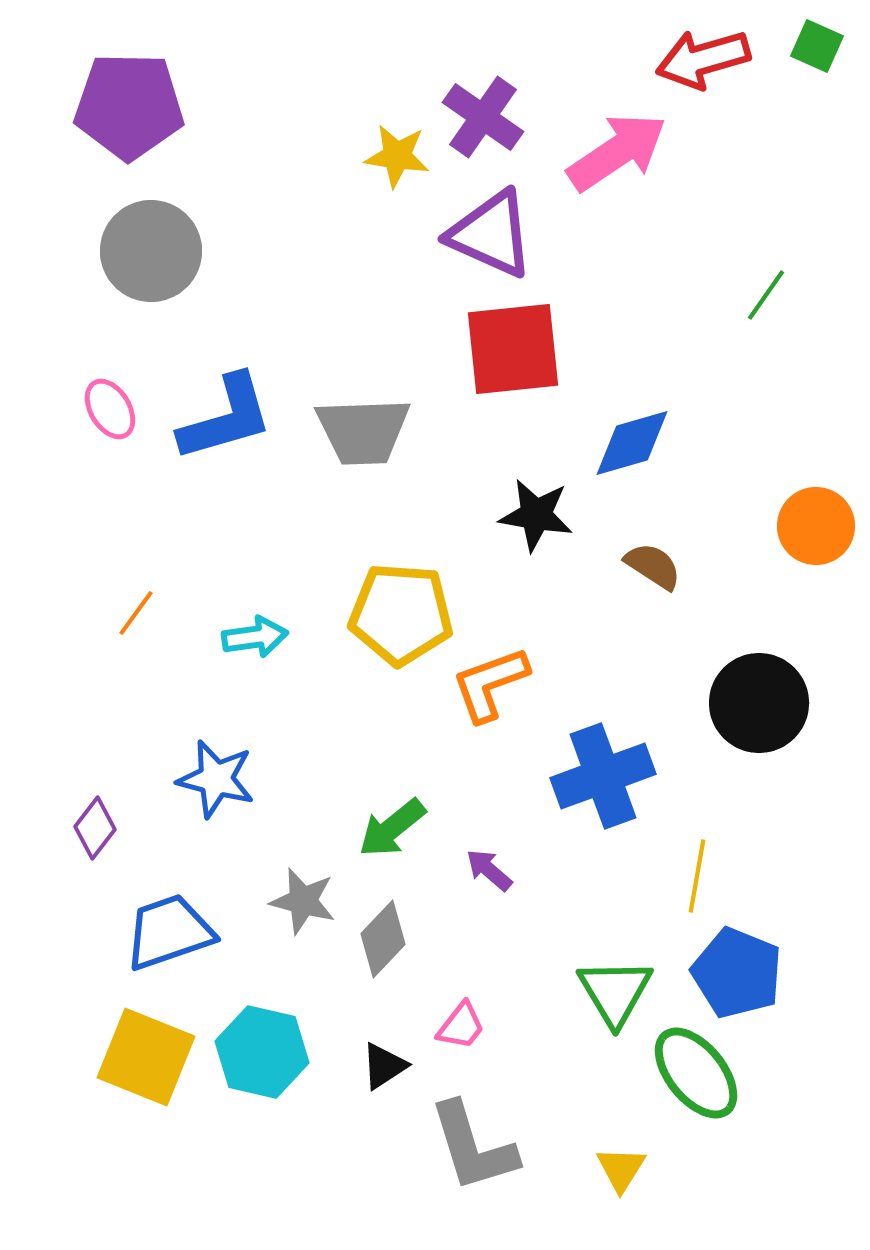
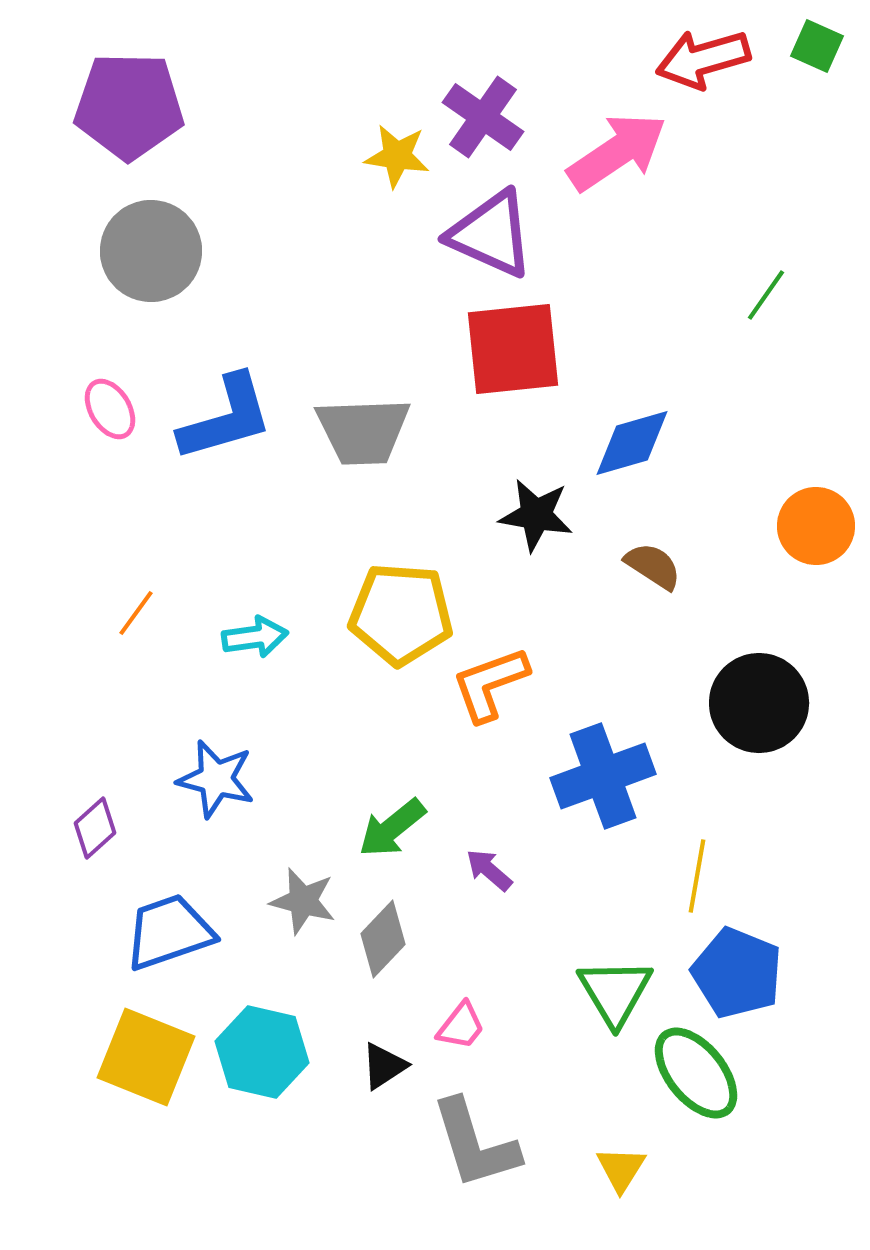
purple diamond: rotated 10 degrees clockwise
gray L-shape: moved 2 px right, 3 px up
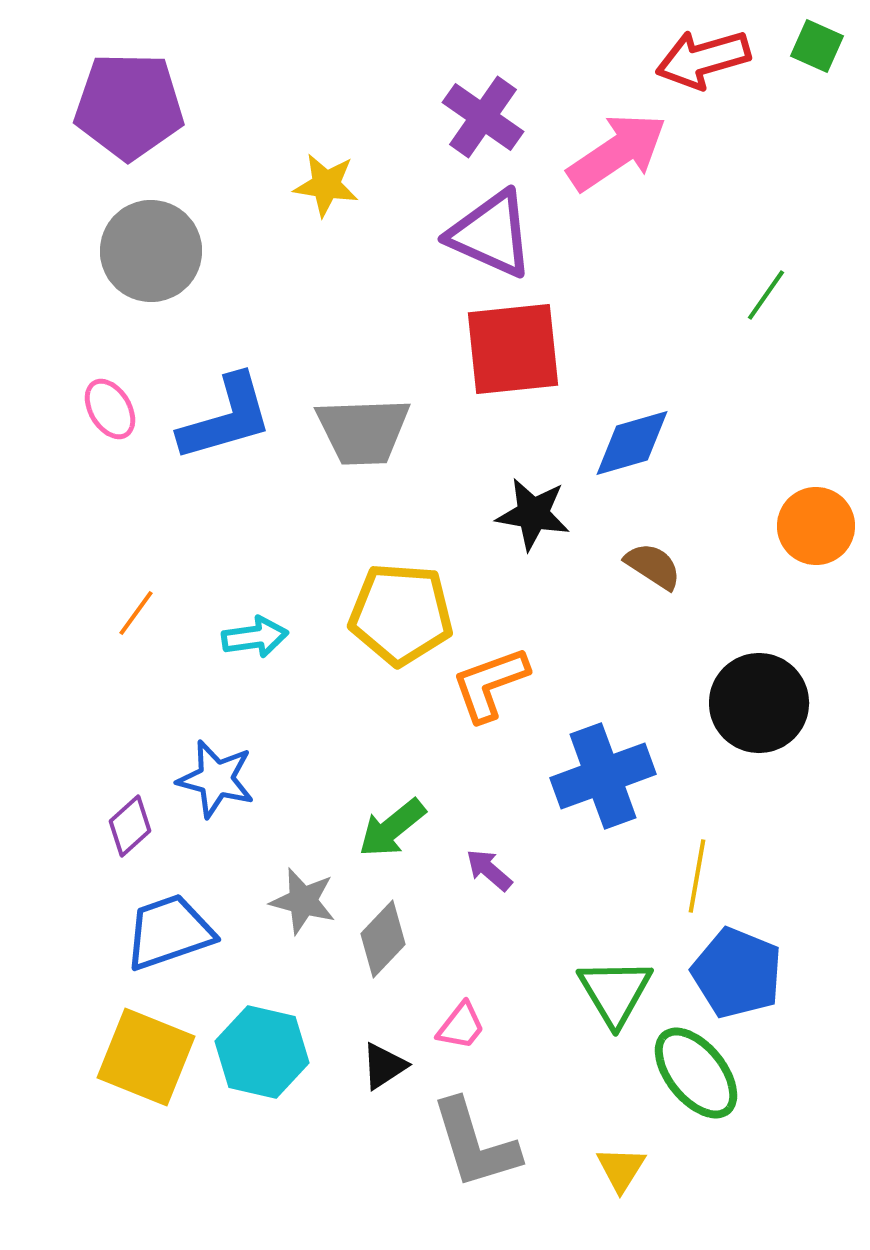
yellow star: moved 71 px left, 29 px down
black star: moved 3 px left, 1 px up
purple diamond: moved 35 px right, 2 px up
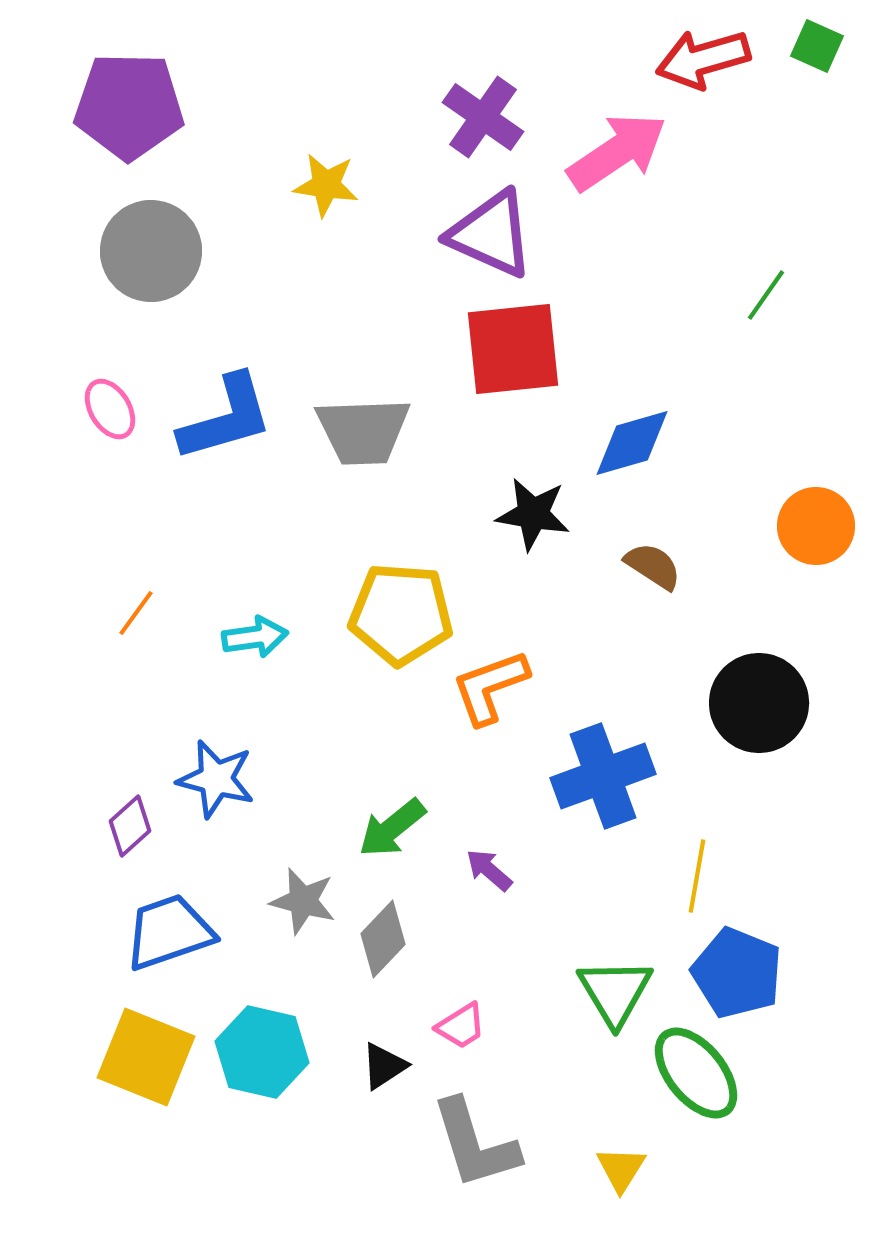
orange L-shape: moved 3 px down
pink trapezoid: rotated 20 degrees clockwise
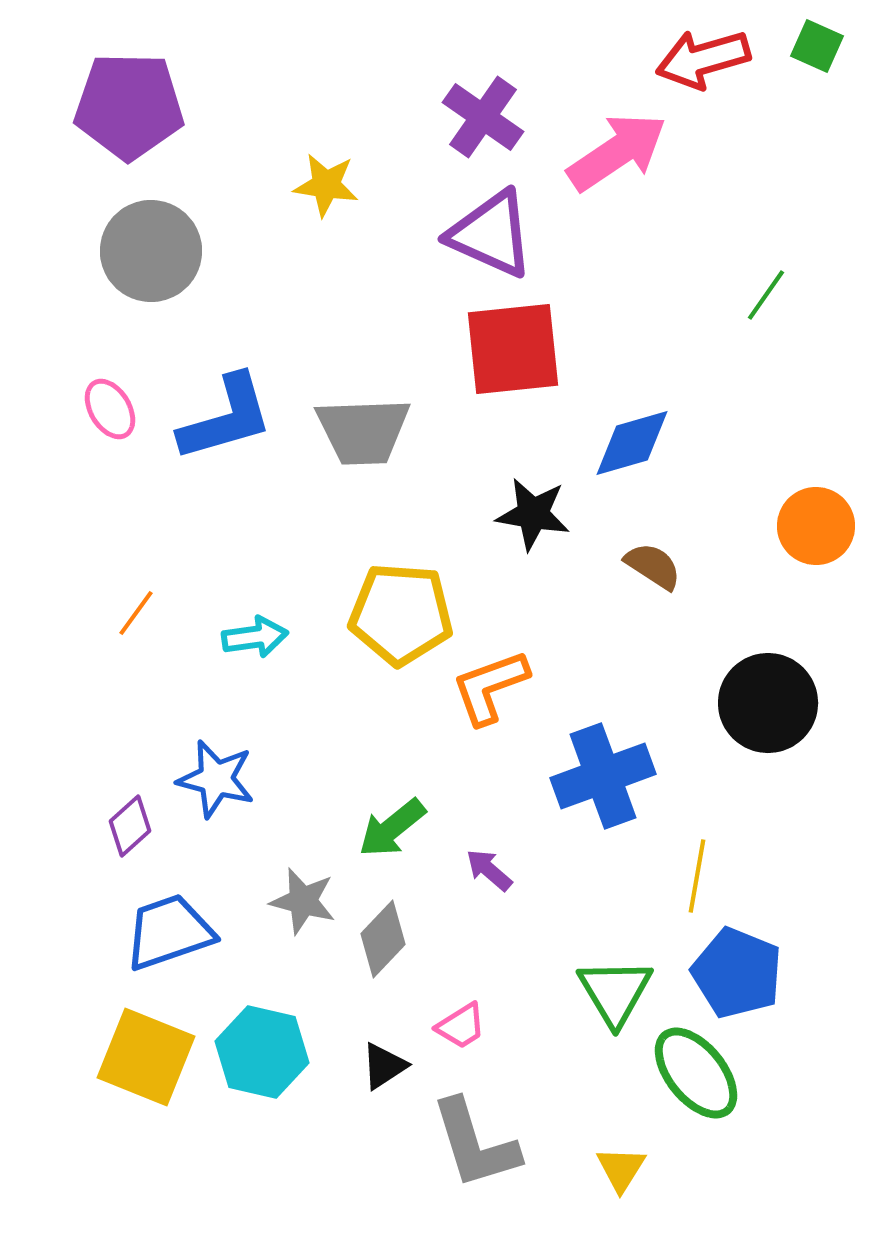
black circle: moved 9 px right
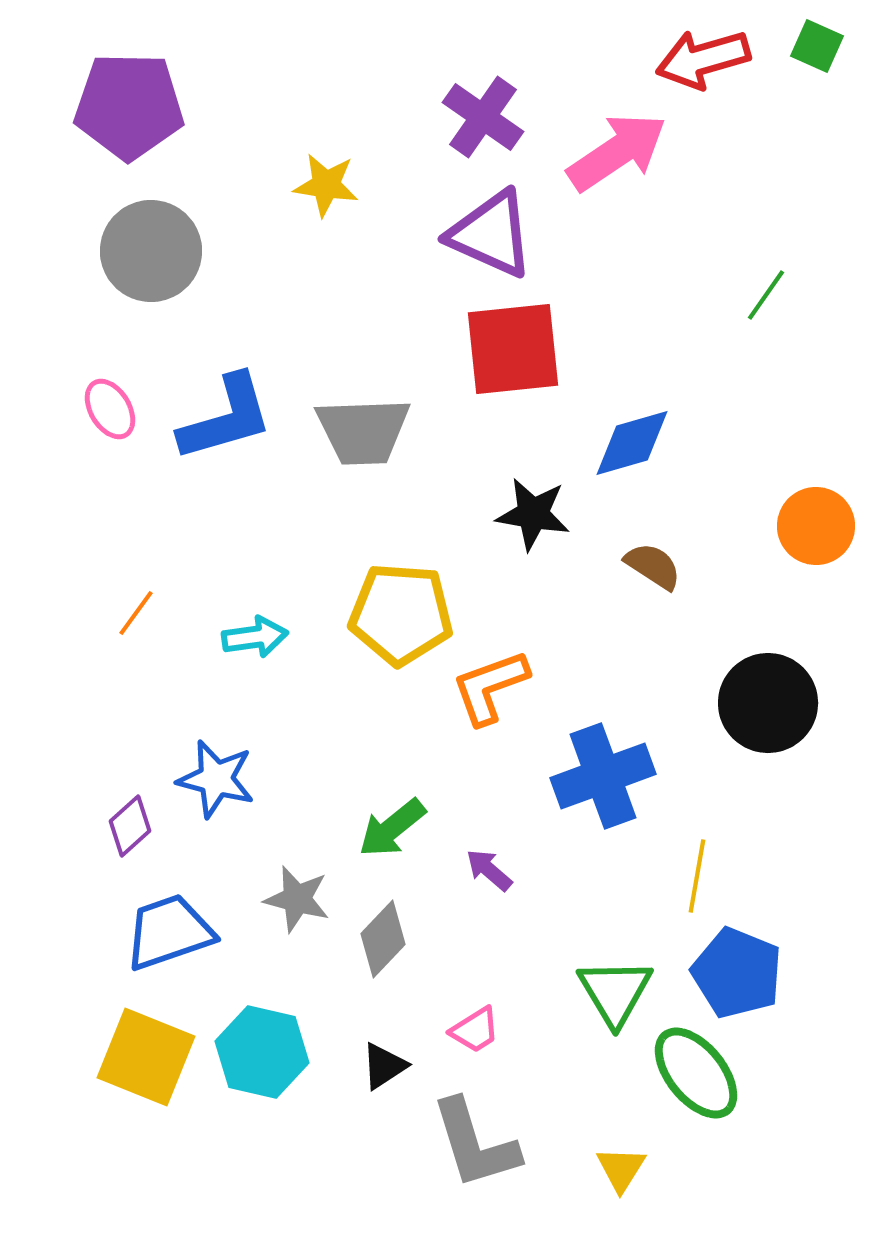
gray star: moved 6 px left, 2 px up
pink trapezoid: moved 14 px right, 4 px down
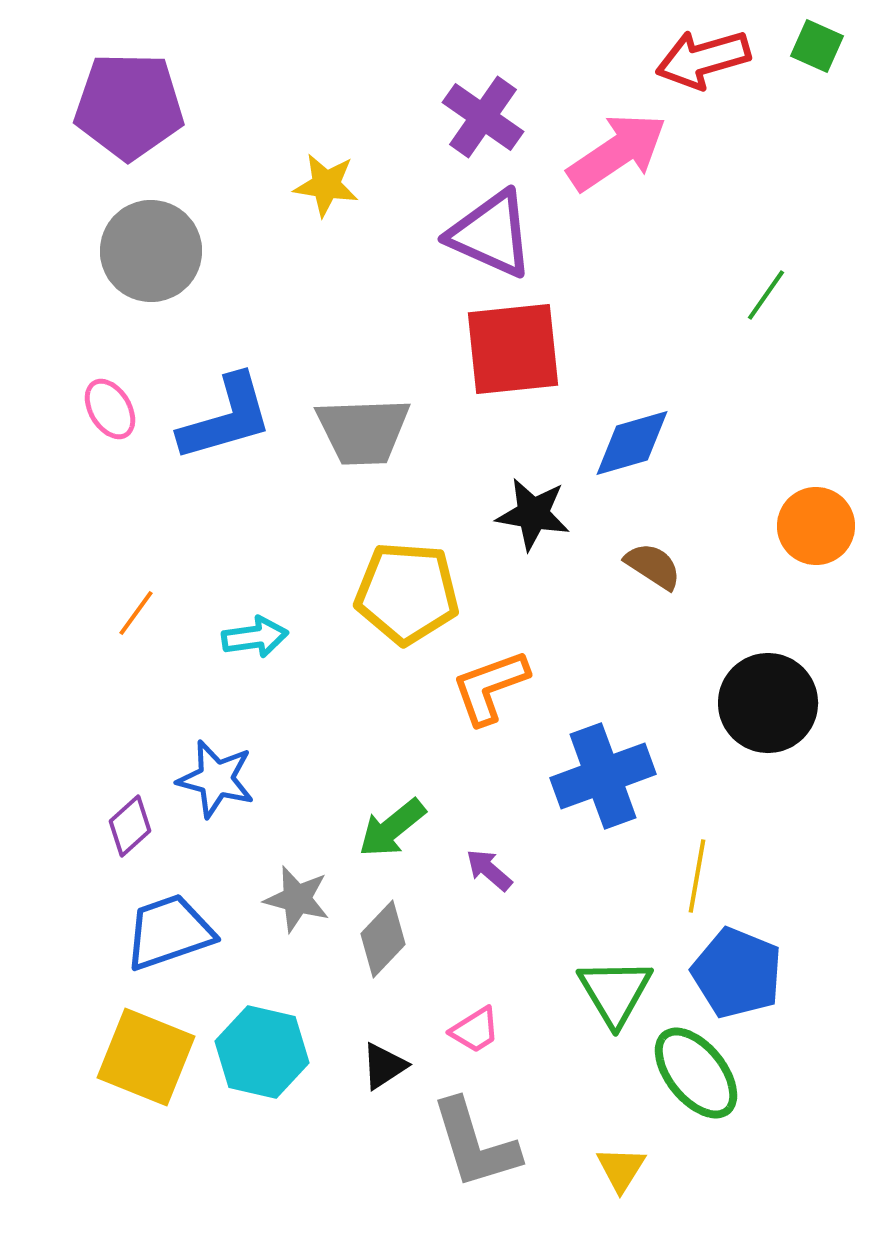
yellow pentagon: moved 6 px right, 21 px up
